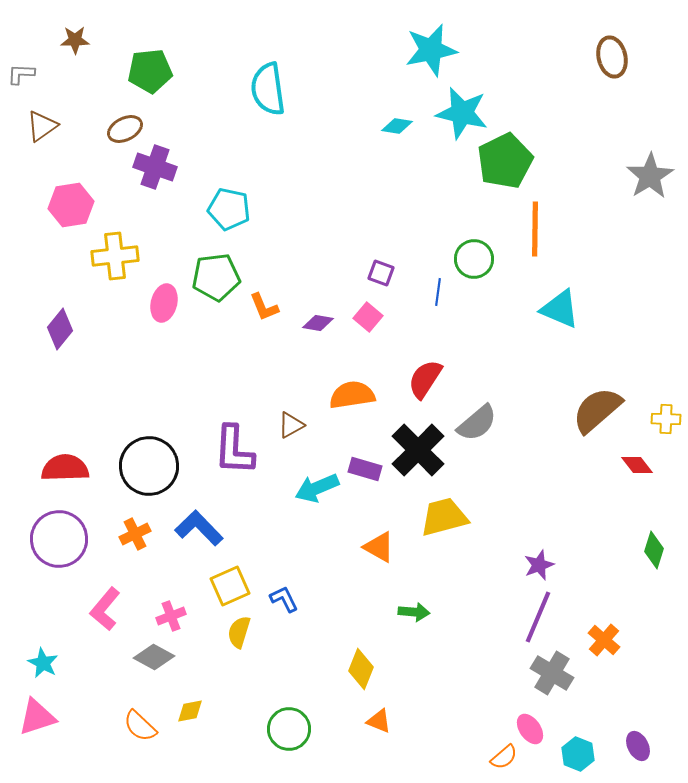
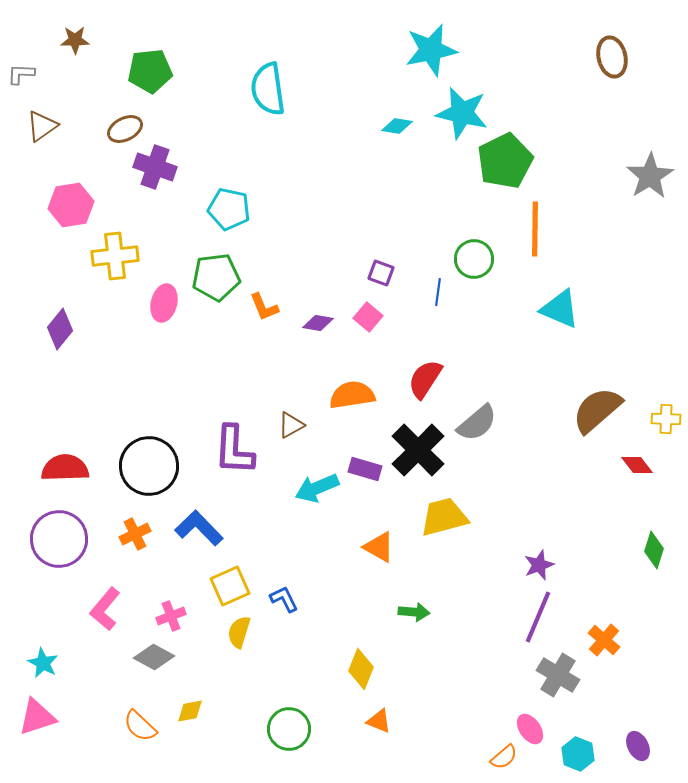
gray cross at (552, 673): moved 6 px right, 2 px down
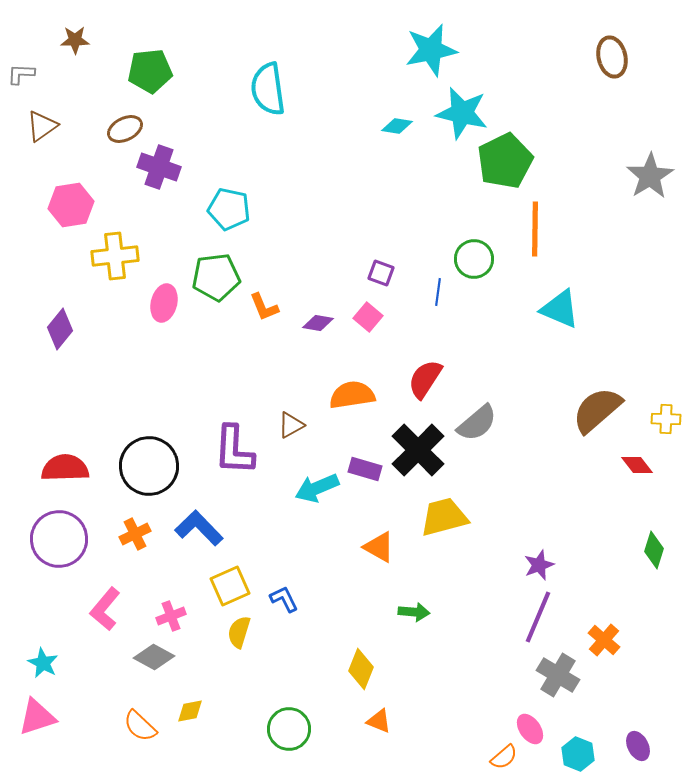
purple cross at (155, 167): moved 4 px right
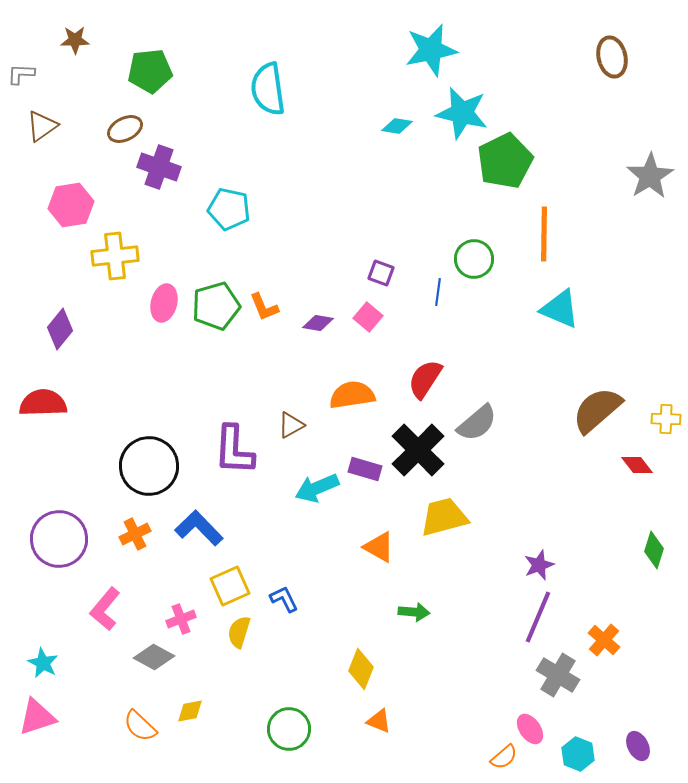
orange line at (535, 229): moved 9 px right, 5 px down
green pentagon at (216, 277): moved 29 px down; rotated 9 degrees counterclockwise
red semicircle at (65, 468): moved 22 px left, 65 px up
pink cross at (171, 616): moved 10 px right, 3 px down
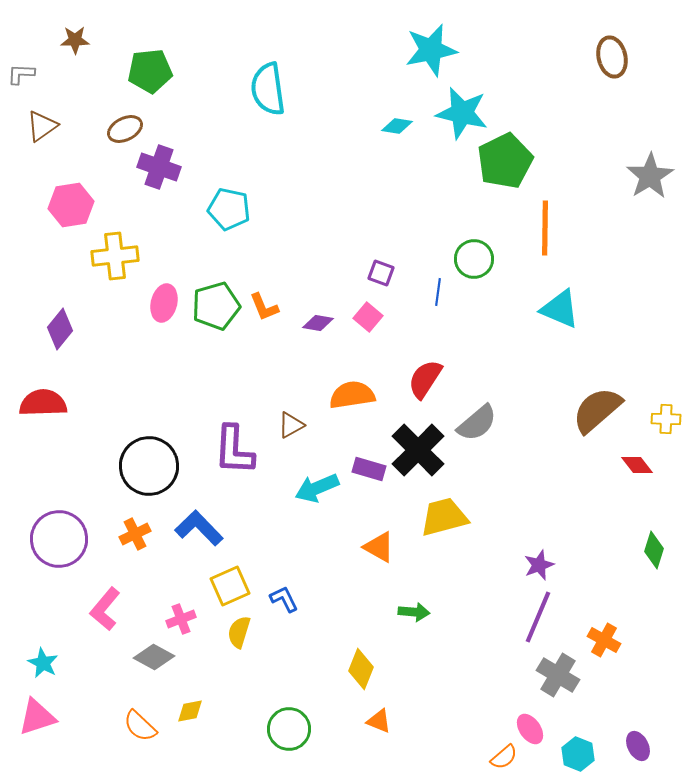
orange line at (544, 234): moved 1 px right, 6 px up
purple rectangle at (365, 469): moved 4 px right
orange cross at (604, 640): rotated 12 degrees counterclockwise
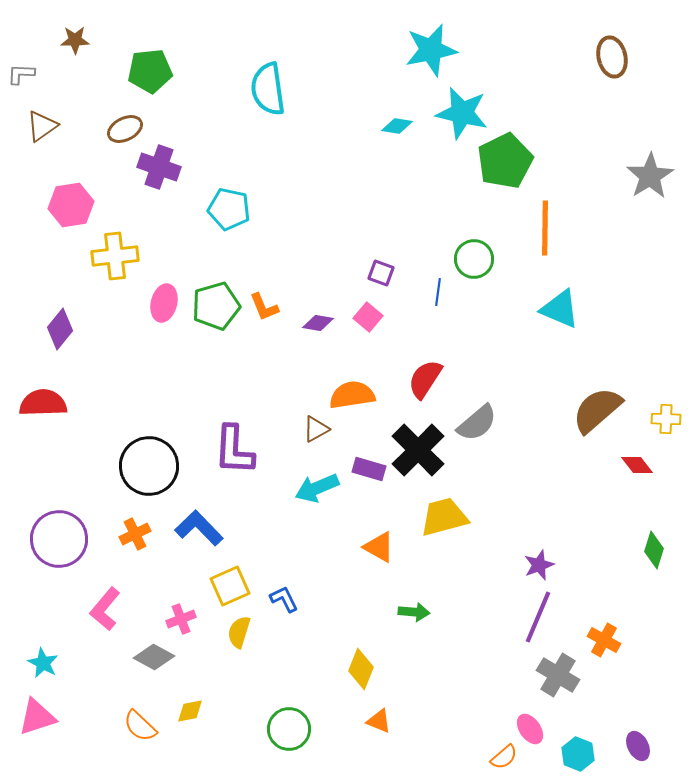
brown triangle at (291, 425): moved 25 px right, 4 px down
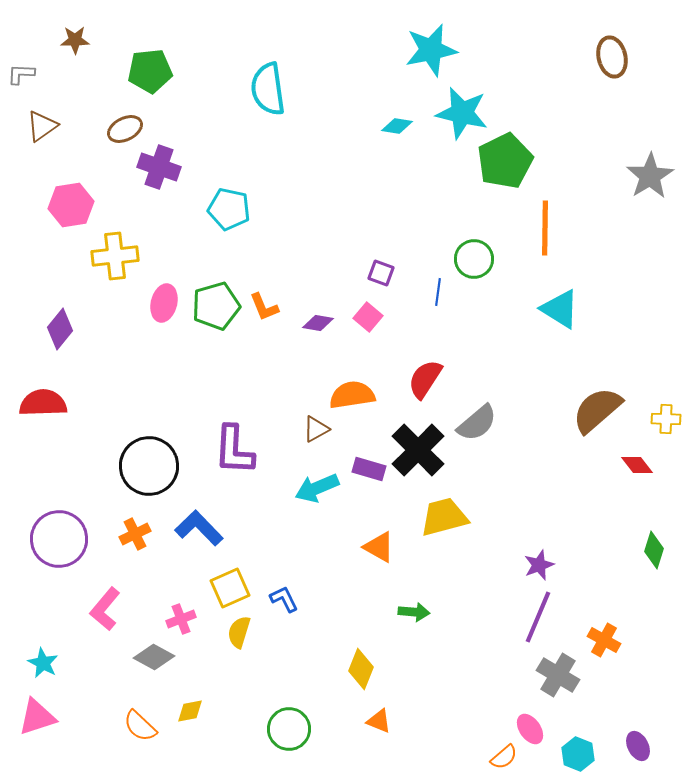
cyan triangle at (560, 309): rotated 9 degrees clockwise
yellow square at (230, 586): moved 2 px down
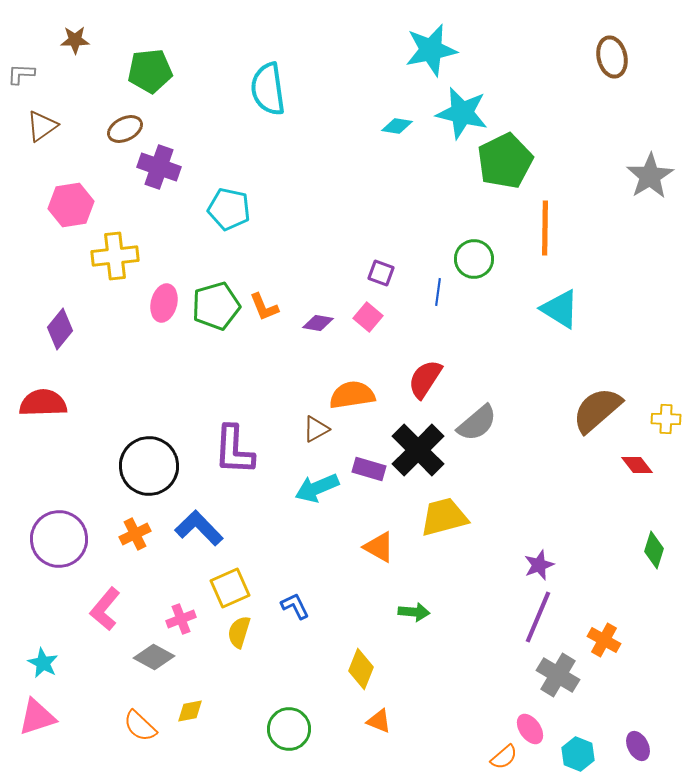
blue L-shape at (284, 599): moved 11 px right, 7 px down
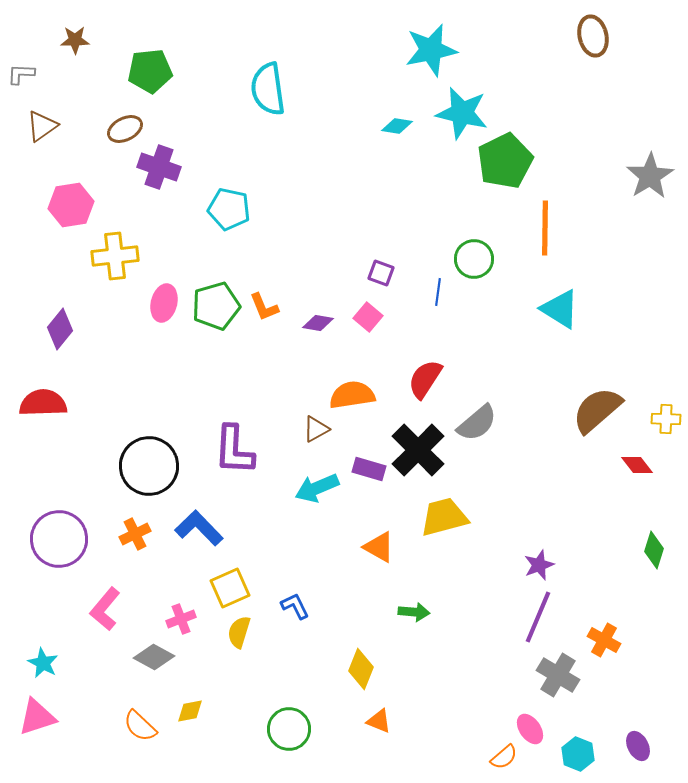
brown ellipse at (612, 57): moved 19 px left, 21 px up
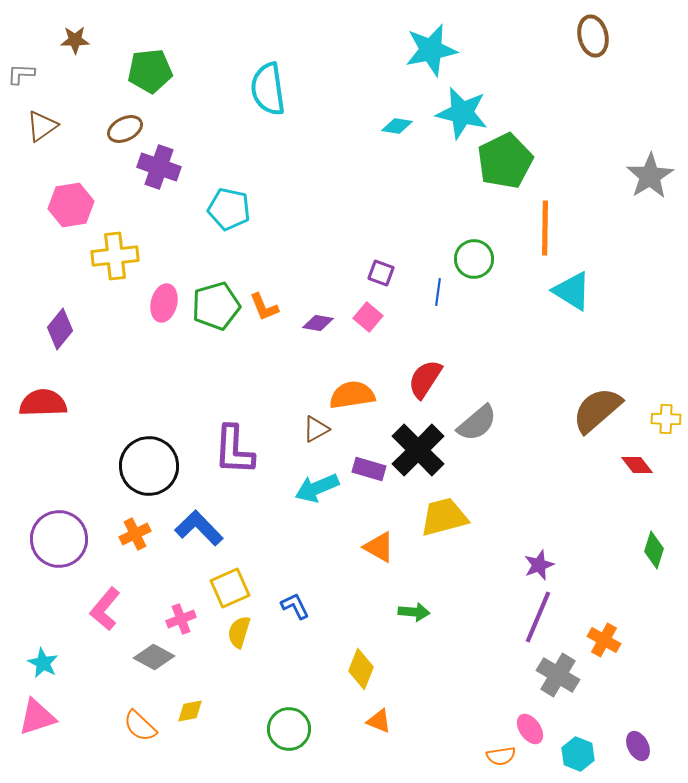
cyan triangle at (560, 309): moved 12 px right, 18 px up
orange semicircle at (504, 757): moved 3 px left, 1 px up; rotated 32 degrees clockwise
